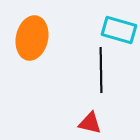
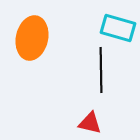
cyan rectangle: moved 1 px left, 2 px up
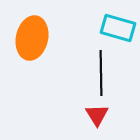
black line: moved 3 px down
red triangle: moved 7 px right, 8 px up; rotated 45 degrees clockwise
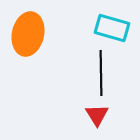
cyan rectangle: moved 6 px left
orange ellipse: moved 4 px left, 4 px up
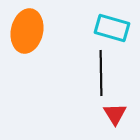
orange ellipse: moved 1 px left, 3 px up
red triangle: moved 18 px right, 1 px up
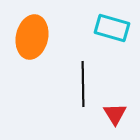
orange ellipse: moved 5 px right, 6 px down
black line: moved 18 px left, 11 px down
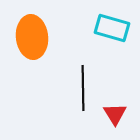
orange ellipse: rotated 18 degrees counterclockwise
black line: moved 4 px down
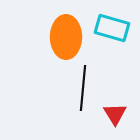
orange ellipse: moved 34 px right; rotated 6 degrees clockwise
black line: rotated 6 degrees clockwise
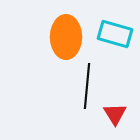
cyan rectangle: moved 3 px right, 6 px down
black line: moved 4 px right, 2 px up
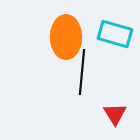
black line: moved 5 px left, 14 px up
